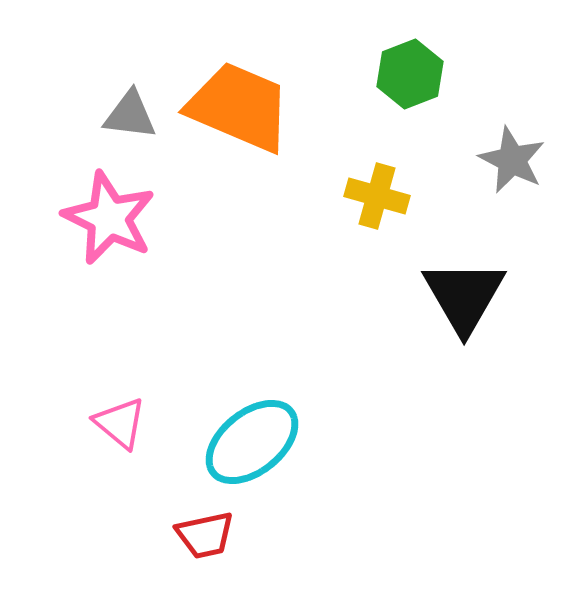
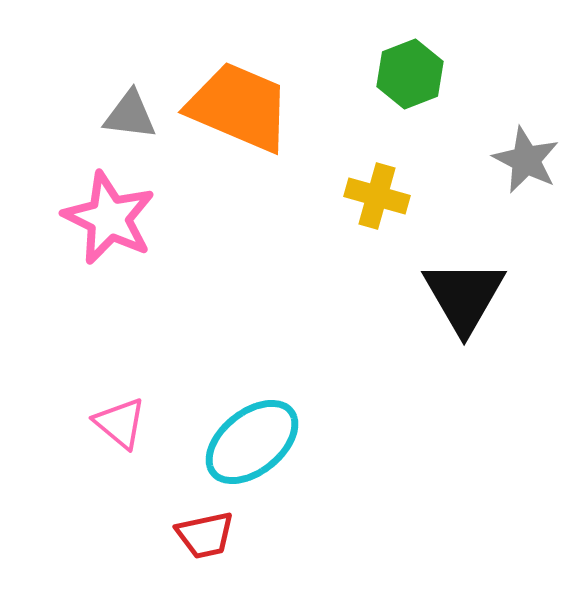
gray star: moved 14 px right
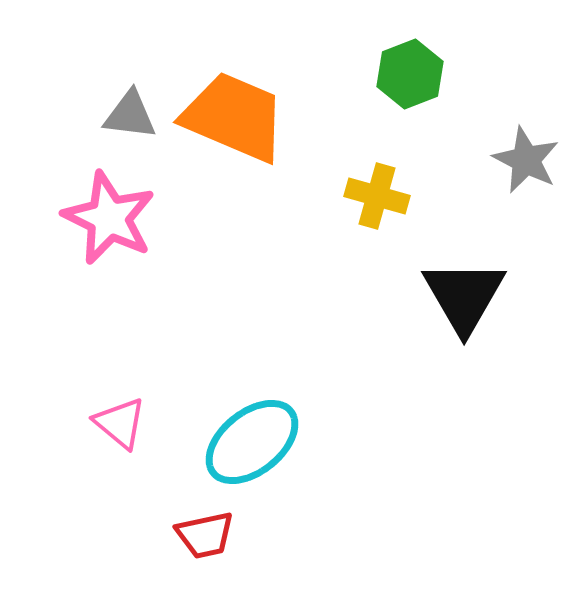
orange trapezoid: moved 5 px left, 10 px down
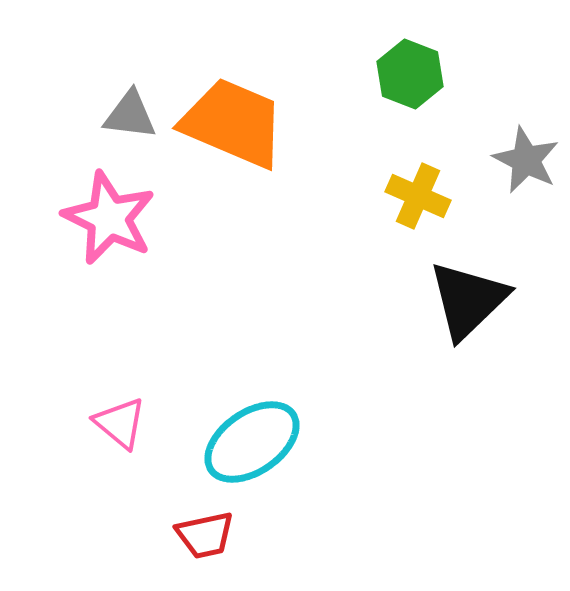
green hexagon: rotated 18 degrees counterclockwise
orange trapezoid: moved 1 px left, 6 px down
yellow cross: moved 41 px right; rotated 8 degrees clockwise
black triangle: moved 4 px right, 4 px down; rotated 16 degrees clockwise
cyan ellipse: rotated 4 degrees clockwise
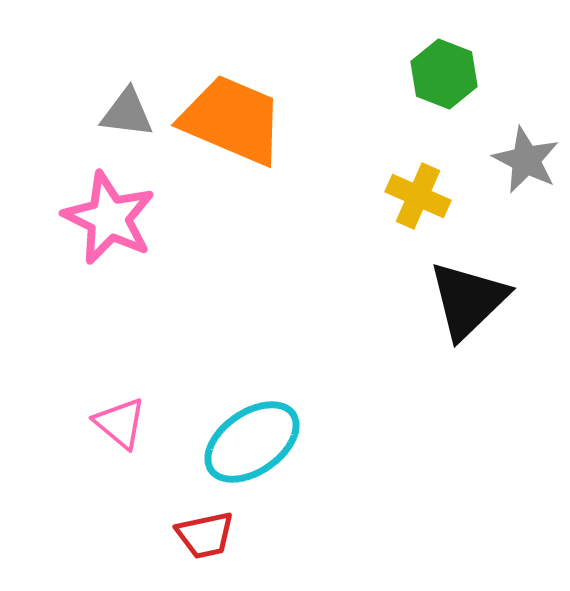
green hexagon: moved 34 px right
gray triangle: moved 3 px left, 2 px up
orange trapezoid: moved 1 px left, 3 px up
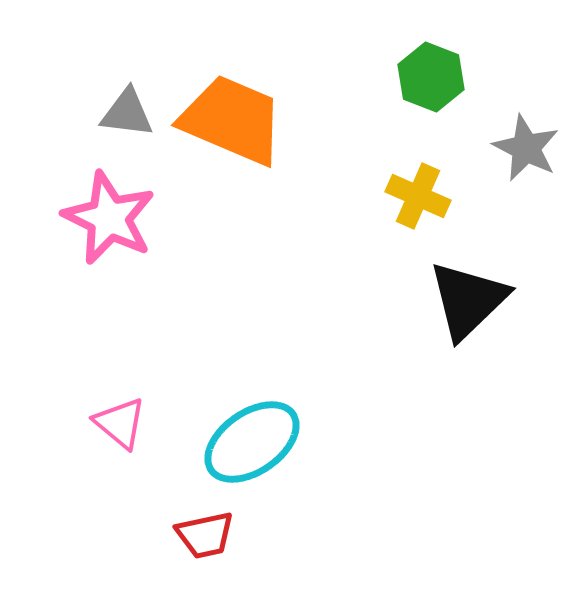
green hexagon: moved 13 px left, 3 px down
gray star: moved 12 px up
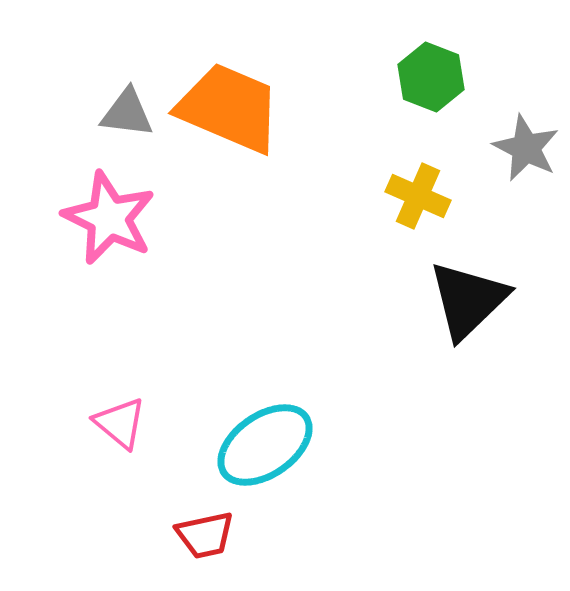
orange trapezoid: moved 3 px left, 12 px up
cyan ellipse: moved 13 px right, 3 px down
